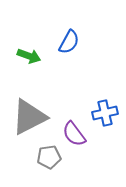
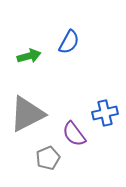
green arrow: rotated 35 degrees counterclockwise
gray triangle: moved 2 px left, 3 px up
gray pentagon: moved 1 px left, 1 px down; rotated 15 degrees counterclockwise
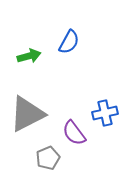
purple semicircle: moved 1 px up
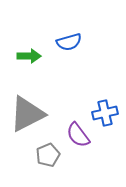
blue semicircle: rotated 45 degrees clockwise
green arrow: rotated 15 degrees clockwise
purple semicircle: moved 4 px right, 2 px down
gray pentagon: moved 3 px up
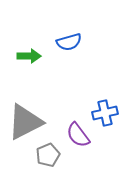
gray triangle: moved 2 px left, 8 px down
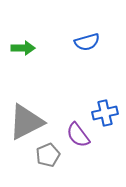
blue semicircle: moved 18 px right
green arrow: moved 6 px left, 8 px up
gray triangle: moved 1 px right
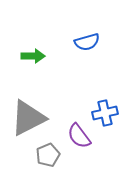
green arrow: moved 10 px right, 8 px down
gray triangle: moved 2 px right, 4 px up
purple semicircle: moved 1 px right, 1 px down
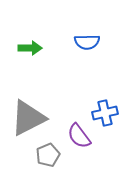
blue semicircle: rotated 15 degrees clockwise
green arrow: moved 3 px left, 8 px up
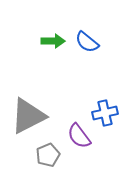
blue semicircle: rotated 40 degrees clockwise
green arrow: moved 23 px right, 7 px up
gray triangle: moved 2 px up
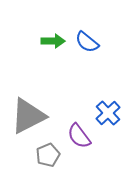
blue cross: moved 3 px right; rotated 30 degrees counterclockwise
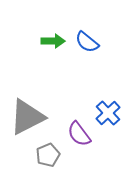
gray triangle: moved 1 px left, 1 px down
purple semicircle: moved 2 px up
